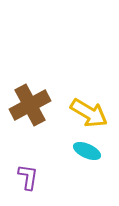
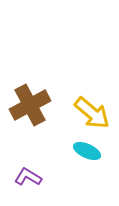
yellow arrow: moved 3 px right; rotated 9 degrees clockwise
purple L-shape: rotated 68 degrees counterclockwise
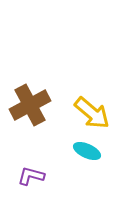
purple L-shape: moved 3 px right, 1 px up; rotated 16 degrees counterclockwise
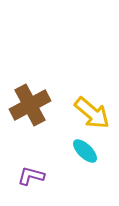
cyan ellipse: moved 2 px left; rotated 20 degrees clockwise
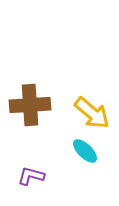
brown cross: rotated 24 degrees clockwise
